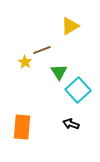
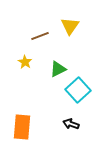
yellow triangle: rotated 24 degrees counterclockwise
brown line: moved 2 px left, 14 px up
green triangle: moved 1 px left, 3 px up; rotated 36 degrees clockwise
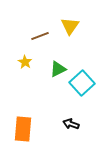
cyan square: moved 4 px right, 7 px up
orange rectangle: moved 1 px right, 2 px down
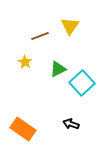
orange rectangle: rotated 60 degrees counterclockwise
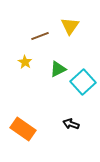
cyan square: moved 1 px right, 1 px up
